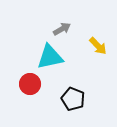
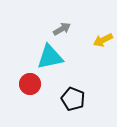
yellow arrow: moved 5 px right, 6 px up; rotated 108 degrees clockwise
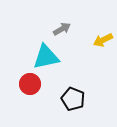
cyan triangle: moved 4 px left
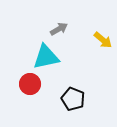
gray arrow: moved 3 px left
yellow arrow: rotated 114 degrees counterclockwise
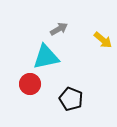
black pentagon: moved 2 px left
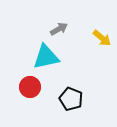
yellow arrow: moved 1 px left, 2 px up
red circle: moved 3 px down
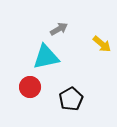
yellow arrow: moved 6 px down
black pentagon: rotated 20 degrees clockwise
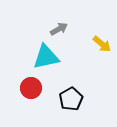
red circle: moved 1 px right, 1 px down
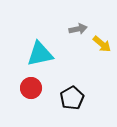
gray arrow: moved 19 px right; rotated 18 degrees clockwise
cyan triangle: moved 6 px left, 3 px up
black pentagon: moved 1 px right, 1 px up
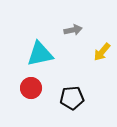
gray arrow: moved 5 px left, 1 px down
yellow arrow: moved 8 px down; rotated 90 degrees clockwise
black pentagon: rotated 25 degrees clockwise
